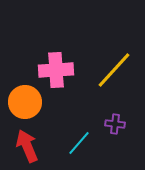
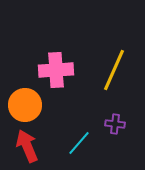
yellow line: rotated 18 degrees counterclockwise
orange circle: moved 3 px down
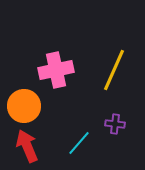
pink cross: rotated 8 degrees counterclockwise
orange circle: moved 1 px left, 1 px down
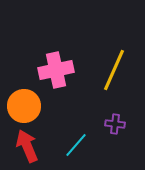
cyan line: moved 3 px left, 2 px down
